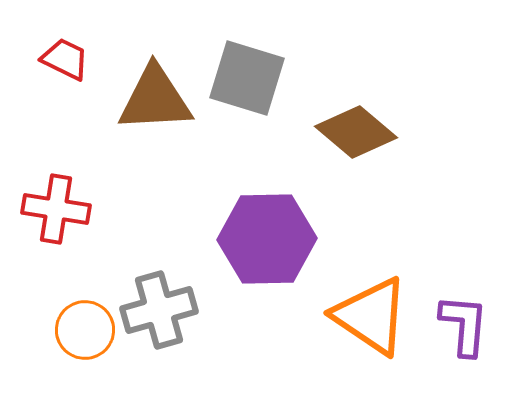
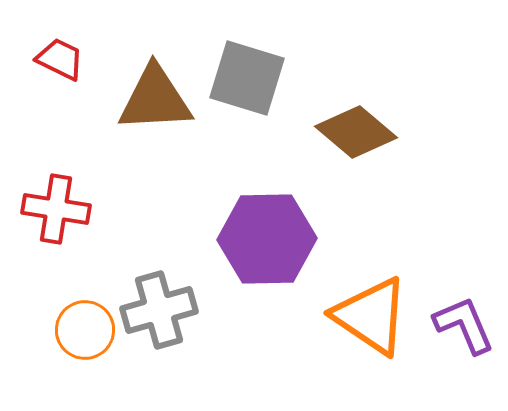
red trapezoid: moved 5 px left
purple L-shape: rotated 28 degrees counterclockwise
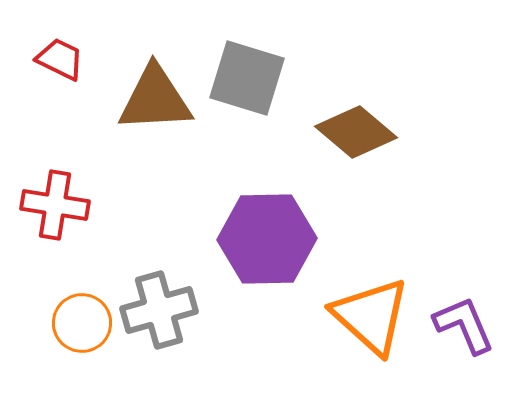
red cross: moved 1 px left, 4 px up
orange triangle: rotated 8 degrees clockwise
orange circle: moved 3 px left, 7 px up
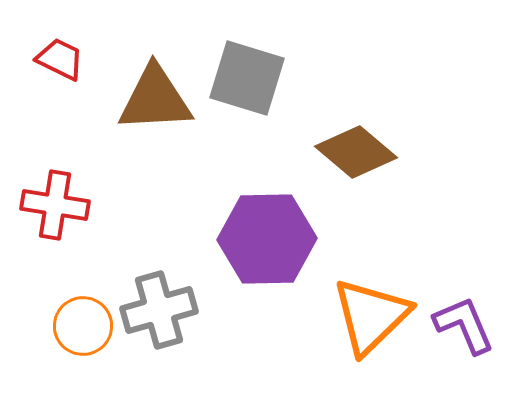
brown diamond: moved 20 px down
orange triangle: rotated 34 degrees clockwise
orange circle: moved 1 px right, 3 px down
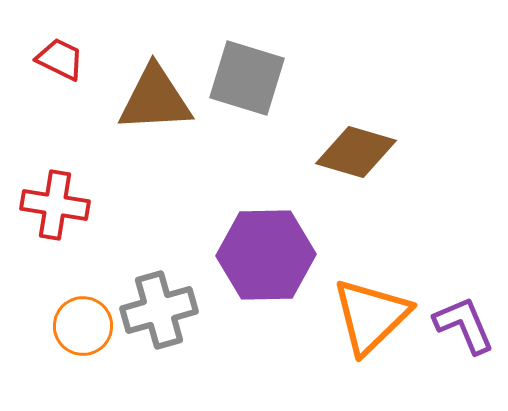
brown diamond: rotated 24 degrees counterclockwise
purple hexagon: moved 1 px left, 16 px down
